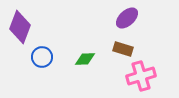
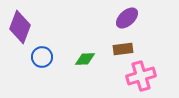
brown rectangle: rotated 24 degrees counterclockwise
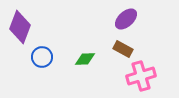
purple ellipse: moved 1 px left, 1 px down
brown rectangle: rotated 36 degrees clockwise
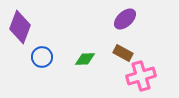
purple ellipse: moved 1 px left
brown rectangle: moved 4 px down
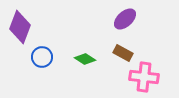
green diamond: rotated 35 degrees clockwise
pink cross: moved 3 px right, 1 px down; rotated 24 degrees clockwise
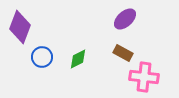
green diamond: moved 7 px left; rotated 60 degrees counterclockwise
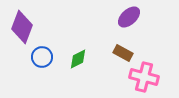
purple ellipse: moved 4 px right, 2 px up
purple diamond: moved 2 px right
pink cross: rotated 8 degrees clockwise
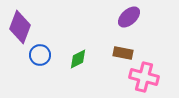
purple diamond: moved 2 px left
brown rectangle: rotated 18 degrees counterclockwise
blue circle: moved 2 px left, 2 px up
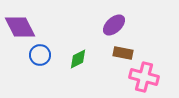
purple ellipse: moved 15 px left, 8 px down
purple diamond: rotated 48 degrees counterclockwise
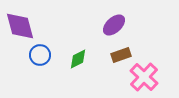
purple diamond: moved 1 px up; rotated 12 degrees clockwise
brown rectangle: moved 2 px left, 2 px down; rotated 30 degrees counterclockwise
pink cross: rotated 28 degrees clockwise
